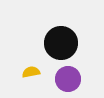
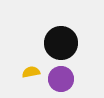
purple circle: moved 7 px left
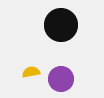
black circle: moved 18 px up
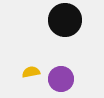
black circle: moved 4 px right, 5 px up
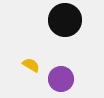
yellow semicircle: moved 7 px up; rotated 42 degrees clockwise
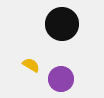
black circle: moved 3 px left, 4 px down
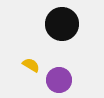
purple circle: moved 2 px left, 1 px down
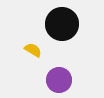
yellow semicircle: moved 2 px right, 15 px up
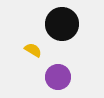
purple circle: moved 1 px left, 3 px up
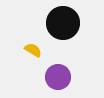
black circle: moved 1 px right, 1 px up
